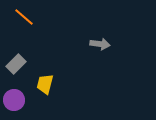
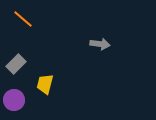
orange line: moved 1 px left, 2 px down
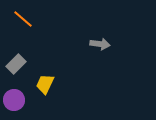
yellow trapezoid: rotated 10 degrees clockwise
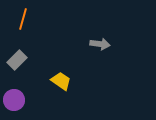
orange line: rotated 65 degrees clockwise
gray rectangle: moved 1 px right, 4 px up
yellow trapezoid: moved 16 px right, 3 px up; rotated 100 degrees clockwise
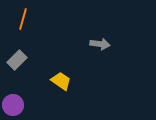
purple circle: moved 1 px left, 5 px down
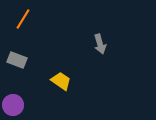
orange line: rotated 15 degrees clockwise
gray arrow: rotated 66 degrees clockwise
gray rectangle: rotated 66 degrees clockwise
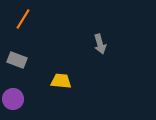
yellow trapezoid: rotated 30 degrees counterclockwise
purple circle: moved 6 px up
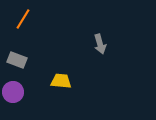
purple circle: moved 7 px up
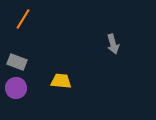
gray arrow: moved 13 px right
gray rectangle: moved 2 px down
purple circle: moved 3 px right, 4 px up
